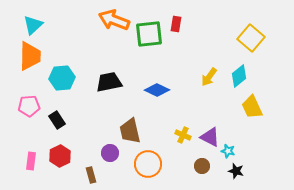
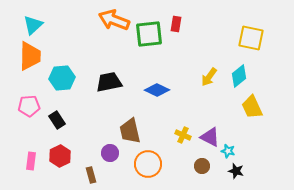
yellow square: rotated 28 degrees counterclockwise
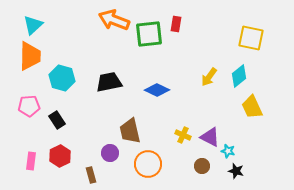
cyan hexagon: rotated 20 degrees clockwise
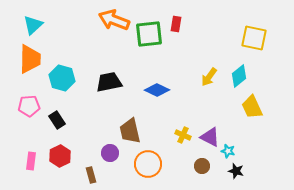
yellow square: moved 3 px right
orange trapezoid: moved 3 px down
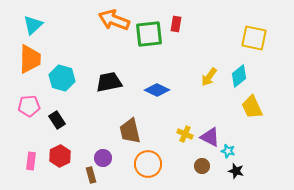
yellow cross: moved 2 px right, 1 px up
purple circle: moved 7 px left, 5 px down
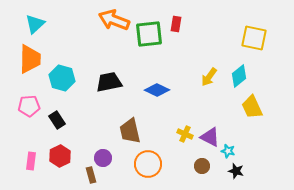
cyan triangle: moved 2 px right, 1 px up
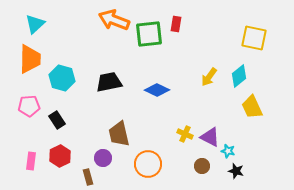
brown trapezoid: moved 11 px left, 3 px down
brown rectangle: moved 3 px left, 2 px down
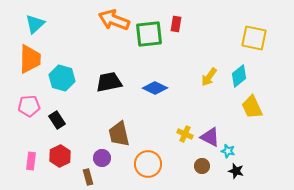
blue diamond: moved 2 px left, 2 px up
purple circle: moved 1 px left
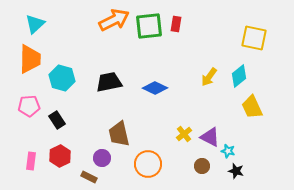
orange arrow: rotated 132 degrees clockwise
green square: moved 8 px up
yellow cross: moved 1 px left; rotated 28 degrees clockwise
brown rectangle: moved 1 px right; rotated 49 degrees counterclockwise
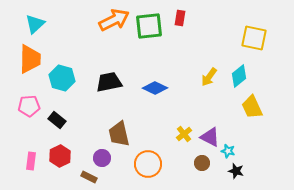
red rectangle: moved 4 px right, 6 px up
black rectangle: rotated 18 degrees counterclockwise
brown circle: moved 3 px up
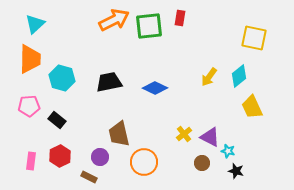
purple circle: moved 2 px left, 1 px up
orange circle: moved 4 px left, 2 px up
